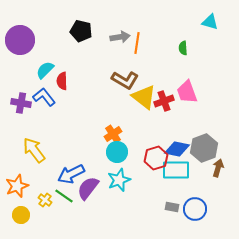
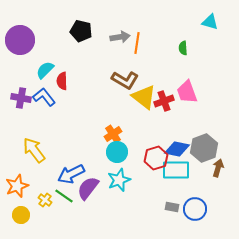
purple cross: moved 5 px up
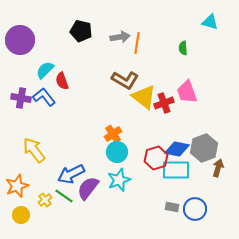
red semicircle: rotated 18 degrees counterclockwise
red cross: moved 2 px down
yellow cross: rotated 16 degrees clockwise
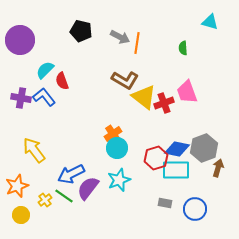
gray arrow: rotated 36 degrees clockwise
cyan circle: moved 4 px up
gray rectangle: moved 7 px left, 4 px up
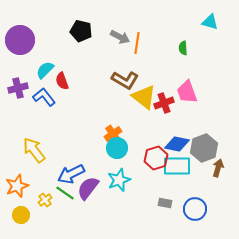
purple cross: moved 3 px left, 10 px up; rotated 24 degrees counterclockwise
blue diamond: moved 5 px up
cyan rectangle: moved 1 px right, 4 px up
green line: moved 1 px right, 3 px up
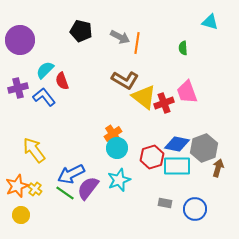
red hexagon: moved 4 px left, 1 px up
yellow cross: moved 10 px left, 11 px up; rotated 16 degrees counterclockwise
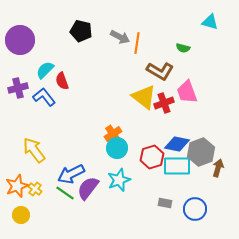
green semicircle: rotated 72 degrees counterclockwise
brown L-shape: moved 35 px right, 9 px up
gray hexagon: moved 3 px left, 4 px down
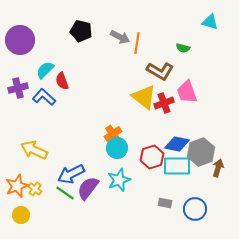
blue L-shape: rotated 10 degrees counterclockwise
yellow arrow: rotated 28 degrees counterclockwise
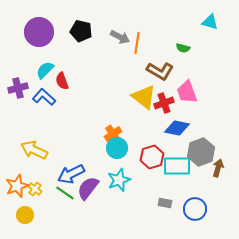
purple circle: moved 19 px right, 8 px up
blue diamond: moved 16 px up
yellow circle: moved 4 px right
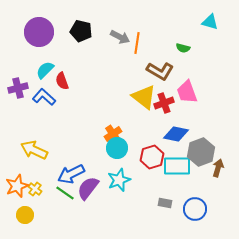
blue diamond: moved 1 px left, 6 px down
